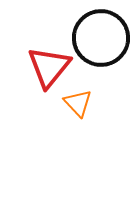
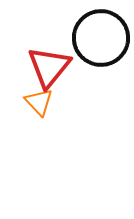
orange triangle: moved 39 px left, 1 px up
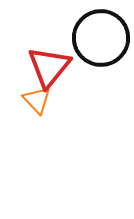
orange triangle: moved 2 px left, 2 px up
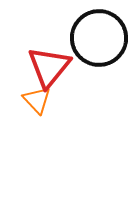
black circle: moved 2 px left
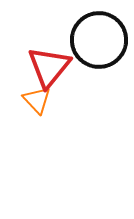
black circle: moved 2 px down
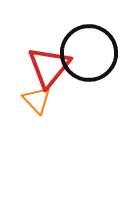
black circle: moved 10 px left, 13 px down
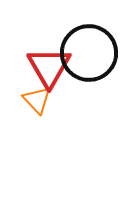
red triangle: rotated 9 degrees counterclockwise
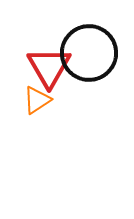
orange triangle: rotated 40 degrees clockwise
